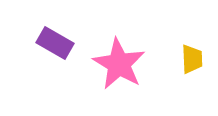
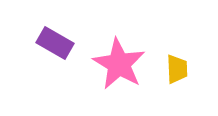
yellow trapezoid: moved 15 px left, 10 px down
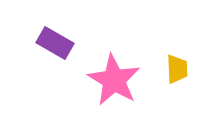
pink star: moved 5 px left, 16 px down
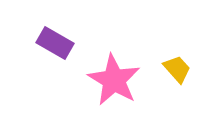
yellow trapezoid: rotated 40 degrees counterclockwise
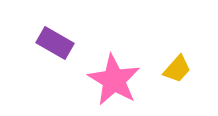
yellow trapezoid: rotated 84 degrees clockwise
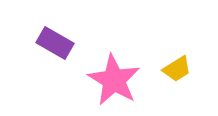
yellow trapezoid: rotated 16 degrees clockwise
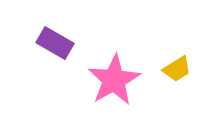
pink star: rotated 12 degrees clockwise
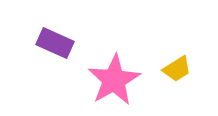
purple rectangle: rotated 6 degrees counterclockwise
